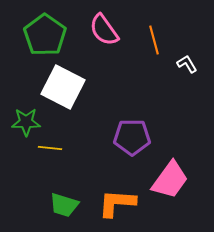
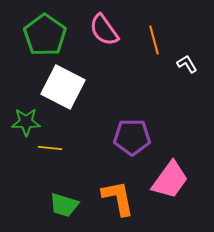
orange L-shape: moved 1 px right, 5 px up; rotated 75 degrees clockwise
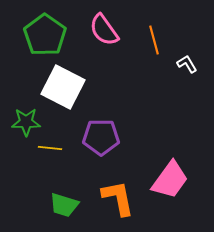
purple pentagon: moved 31 px left
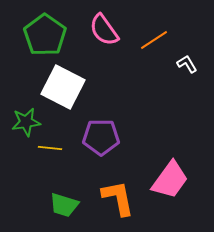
orange line: rotated 72 degrees clockwise
green star: rotated 8 degrees counterclockwise
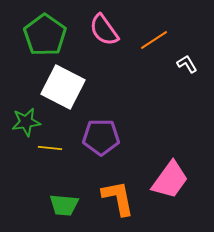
green trapezoid: rotated 12 degrees counterclockwise
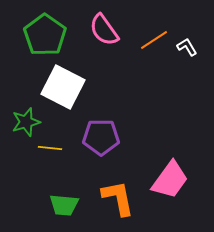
white L-shape: moved 17 px up
green star: rotated 8 degrees counterclockwise
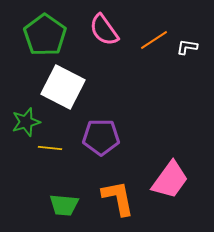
white L-shape: rotated 50 degrees counterclockwise
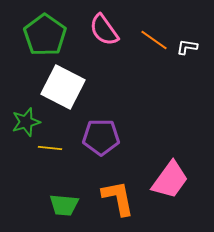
orange line: rotated 68 degrees clockwise
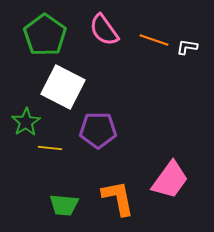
orange line: rotated 16 degrees counterclockwise
green star: rotated 16 degrees counterclockwise
purple pentagon: moved 3 px left, 7 px up
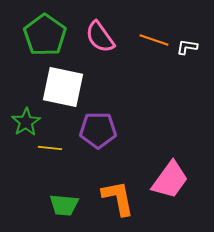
pink semicircle: moved 4 px left, 7 px down
white square: rotated 15 degrees counterclockwise
